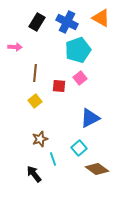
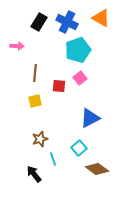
black rectangle: moved 2 px right
pink arrow: moved 2 px right, 1 px up
yellow square: rotated 24 degrees clockwise
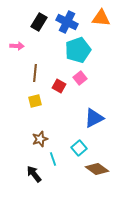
orange triangle: rotated 24 degrees counterclockwise
red square: rotated 24 degrees clockwise
blue triangle: moved 4 px right
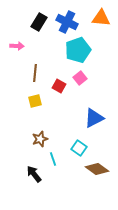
cyan square: rotated 14 degrees counterclockwise
